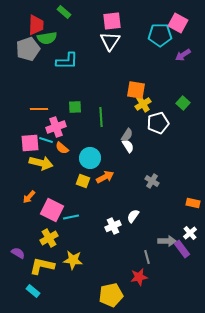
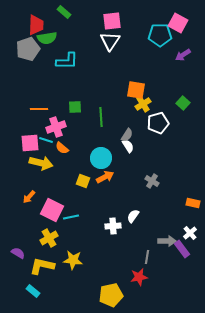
cyan circle at (90, 158): moved 11 px right
white cross at (113, 226): rotated 21 degrees clockwise
gray line at (147, 257): rotated 24 degrees clockwise
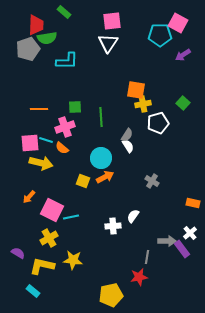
white triangle at (110, 41): moved 2 px left, 2 px down
yellow cross at (143, 104): rotated 21 degrees clockwise
pink cross at (56, 127): moved 9 px right
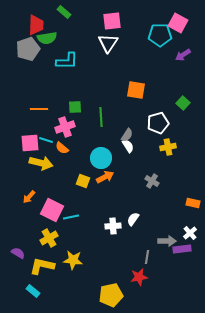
yellow cross at (143, 104): moved 25 px right, 43 px down
white semicircle at (133, 216): moved 3 px down
purple rectangle at (182, 249): rotated 60 degrees counterclockwise
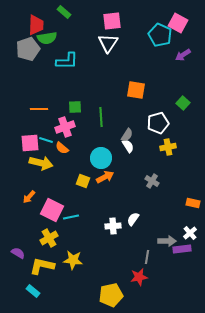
cyan pentagon at (160, 35): rotated 25 degrees clockwise
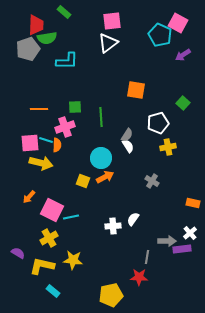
white triangle at (108, 43): rotated 20 degrees clockwise
orange semicircle at (62, 148): moved 5 px left, 3 px up; rotated 128 degrees counterclockwise
red star at (139, 277): rotated 12 degrees clockwise
cyan rectangle at (33, 291): moved 20 px right
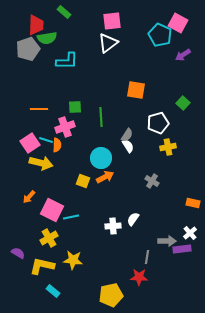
pink square at (30, 143): rotated 30 degrees counterclockwise
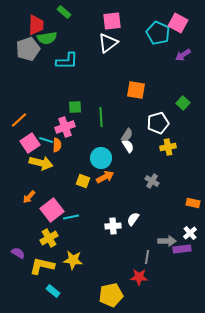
cyan pentagon at (160, 35): moved 2 px left, 2 px up
orange line at (39, 109): moved 20 px left, 11 px down; rotated 42 degrees counterclockwise
pink square at (52, 210): rotated 25 degrees clockwise
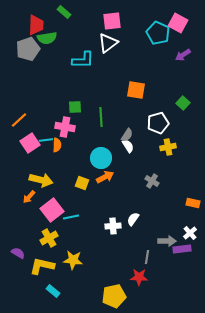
cyan L-shape at (67, 61): moved 16 px right, 1 px up
pink cross at (65, 127): rotated 30 degrees clockwise
cyan line at (46, 140): rotated 24 degrees counterclockwise
yellow arrow at (41, 163): moved 17 px down
yellow square at (83, 181): moved 1 px left, 2 px down
yellow pentagon at (111, 295): moved 3 px right, 1 px down
